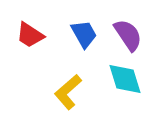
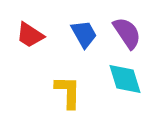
purple semicircle: moved 1 px left, 2 px up
yellow L-shape: rotated 132 degrees clockwise
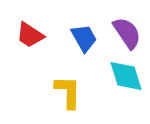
blue trapezoid: moved 4 px down
cyan diamond: moved 1 px right, 3 px up
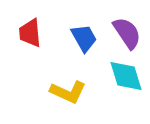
red trapezoid: moved 2 px up; rotated 52 degrees clockwise
yellow L-shape: rotated 114 degrees clockwise
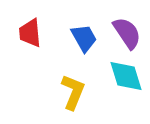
yellow L-shape: moved 5 px right; rotated 93 degrees counterclockwise
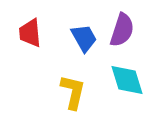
purple semicircle: moved 5 px left, 3 px up; rotated 52 degrees clockwise
cyan diamond: moved 1 px right, 4 px down
yellow L-shape: rotated 9 degrees counterclockwise
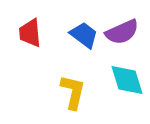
purple semicircle: moved 2 px down; rotated 48 degrees clockwise
blue trapezoid: moved 3 px up; rotated 24 degrees counterclockwise
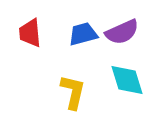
blue trapezoid: moved 1 px left, 1 px up; rotated 52 degrees counterclockwise
